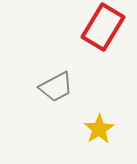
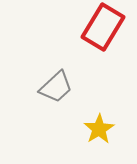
gray trapezoid: rotated 15 degrees counterclockwise
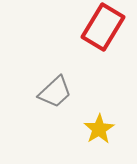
gray trapezoid: moved 1 px left, 5 px down
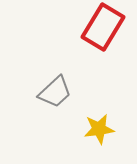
yellow star: rotated 24 degrees clockwise
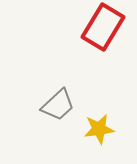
gray trapezoid: moved 3 px right, 13 px down
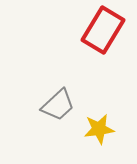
red rectangle: moved 3 px down
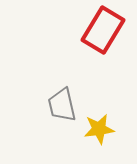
gray trapezoid: moved 4 px right; rotated 120 degrees clockwise
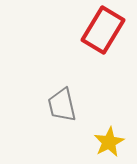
yellow star: moved 10 px right, 13 px down; rotated 20 degrees counterclockwise
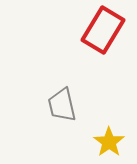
yellow star: rotated 8 degrees counterclockwise
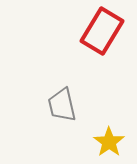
red rectangle: moved 1 px left, 1 px down
